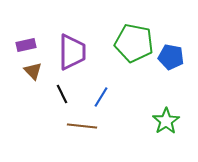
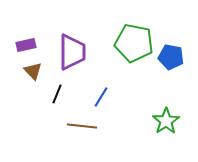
black line: moved 5 px left; rotated 48 degrees clockwise
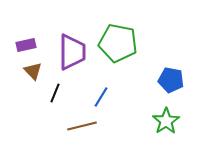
green pentagon: moved 16 px left
blue pentagon: moved 23 px down
black line: moved 2 px left, 1 px up
brown line: rotated 20 degrees counterclockwise
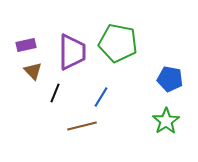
blue pentagon: moved 1 px left, 1 px up
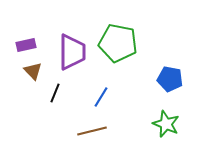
green star: moved 3 px down; rotated 16 degrees counterclockwise
brown line: moved 10 px right, 5 px down
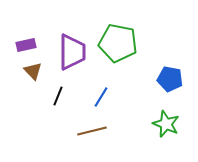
black line: moved 3 px right, 3 px down
